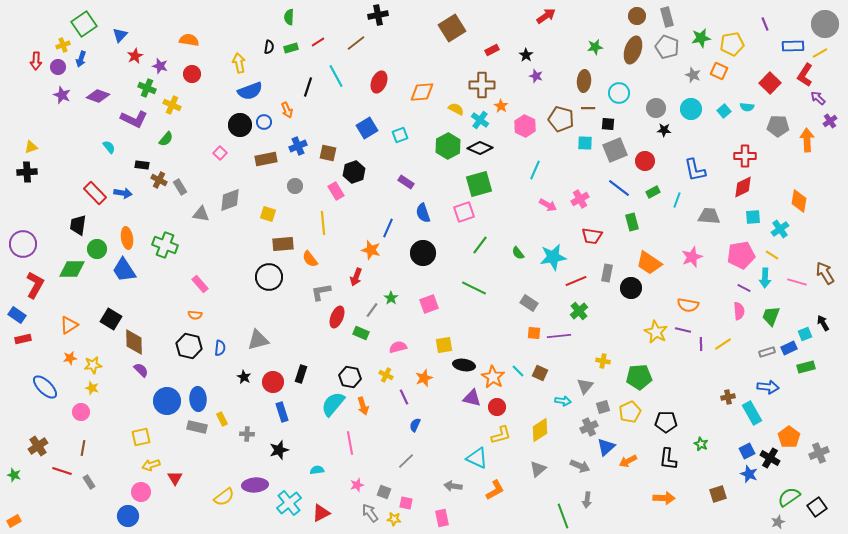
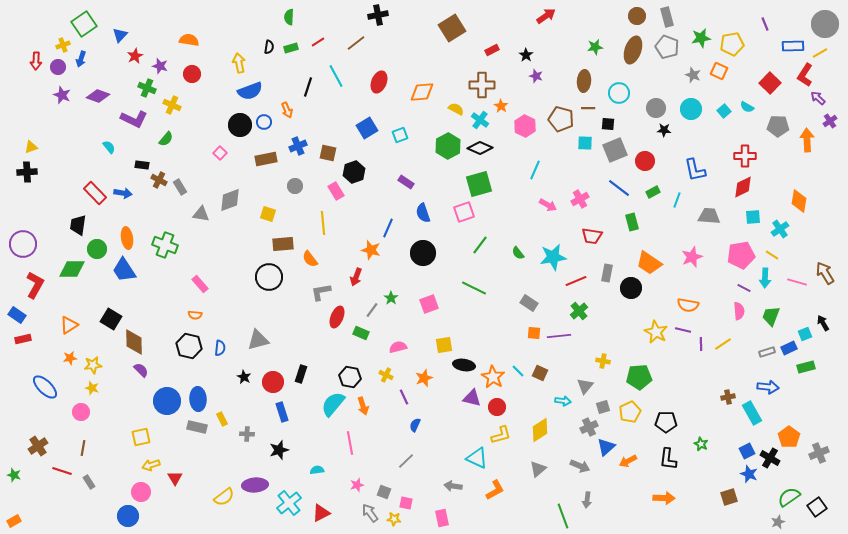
cyan semicircle at (747, 107): rotated 24 degrees clockwise
brown square at (718, 494): moved 11 px right, 3 px down
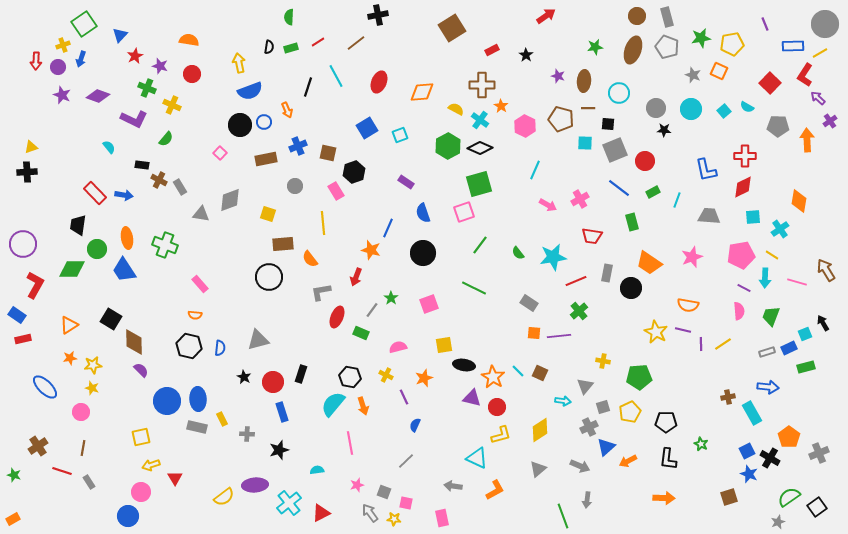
purple star at (536, 76): moved 22 px right
blue L-shape at (695, 170): moved 11 px right
blue arrow at (123, 193): moved 1 px right, 2 px down
brown arrow at (825, 273): moved 1 px right, 3 px up
orange rectangle at (14, 521): moved 1 px left, 2 px up
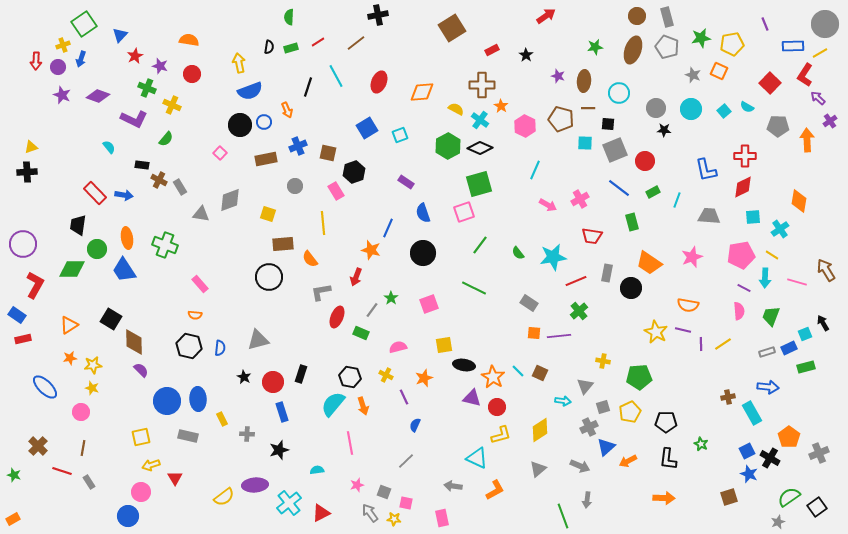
gray rectangle at (197, 427): moved 9 px left, 9 px down
brown cross at (38, 446): rotated 12 degrees counterclockwise
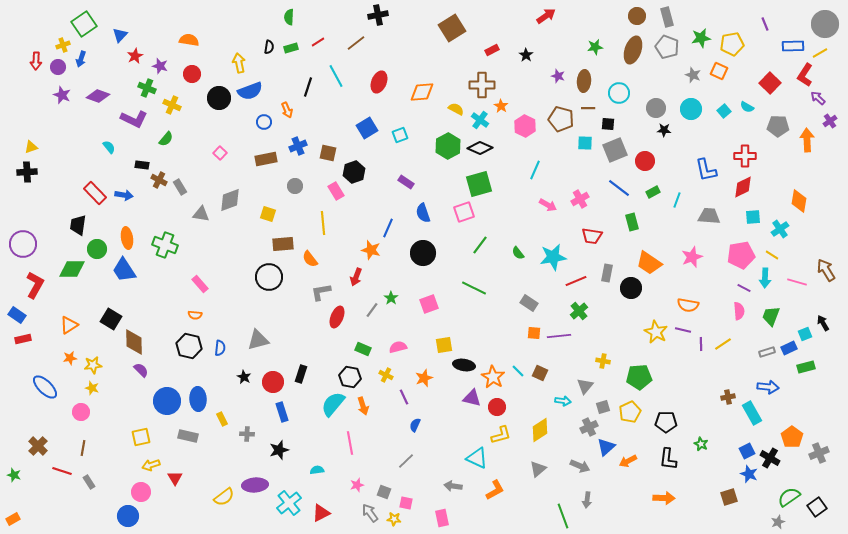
black circle at (240, 125): moved 21 px left, 27 px up
green rectangle at (361, 333): moved 2 px right, 16 px down
orange pentagon at (789, 437): moved 3 px right
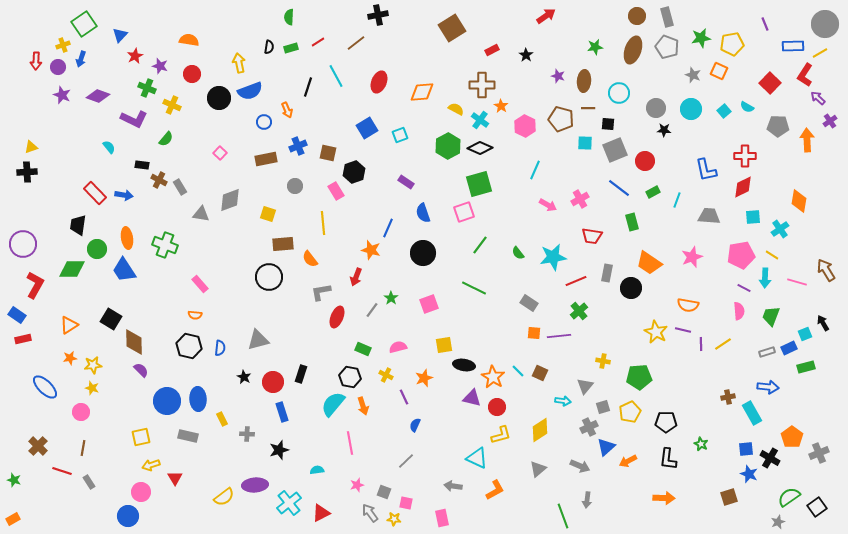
blue square at (747, 451): moved 1 px left, 2 px up; rotated 21 degrees clockwise
green star at (14, 475): moved 5 px down
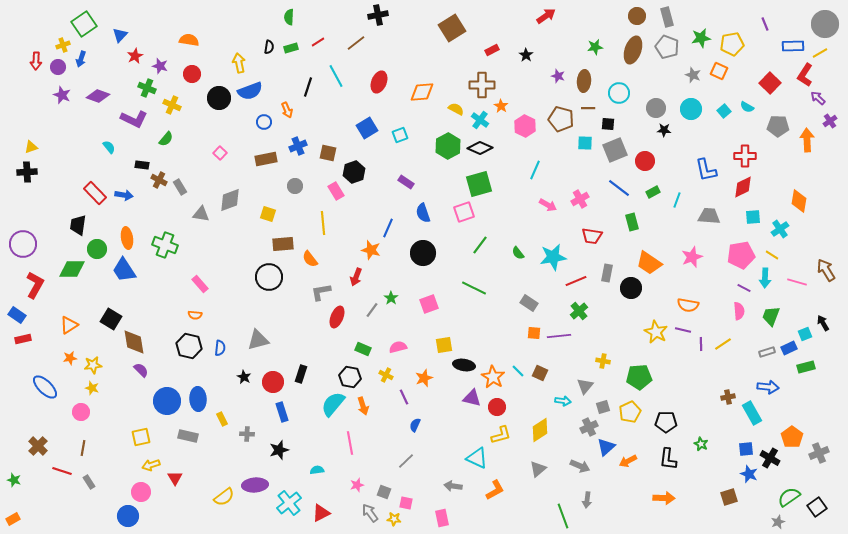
brown diamond at (134, 342): rotated 8 degrees counterclockwise
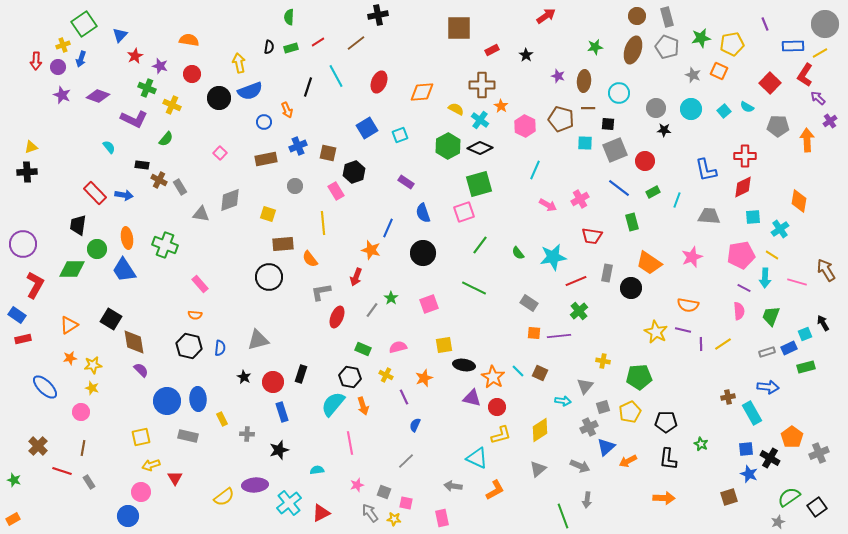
brown square at (452, 28): moved 7 px right; rotated 32 degrees clockwise
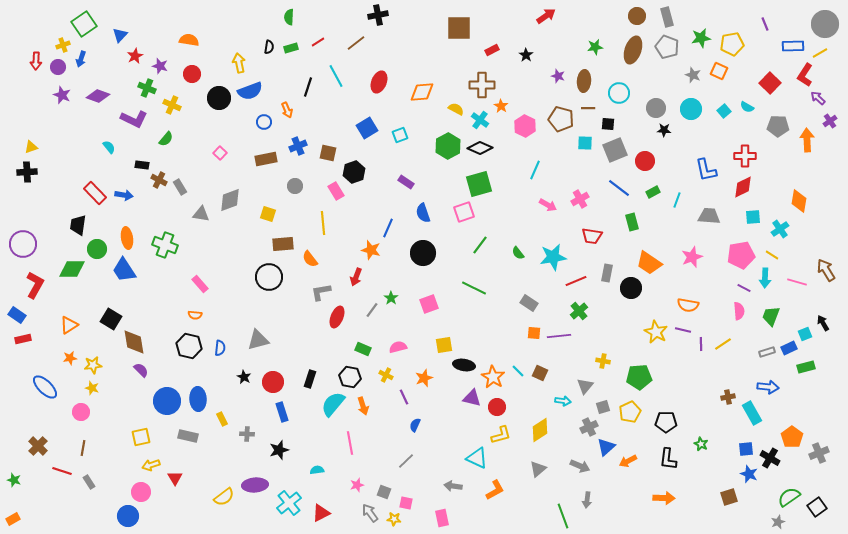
black rectangle at (301, 374): moved 9 px right, 5 px down
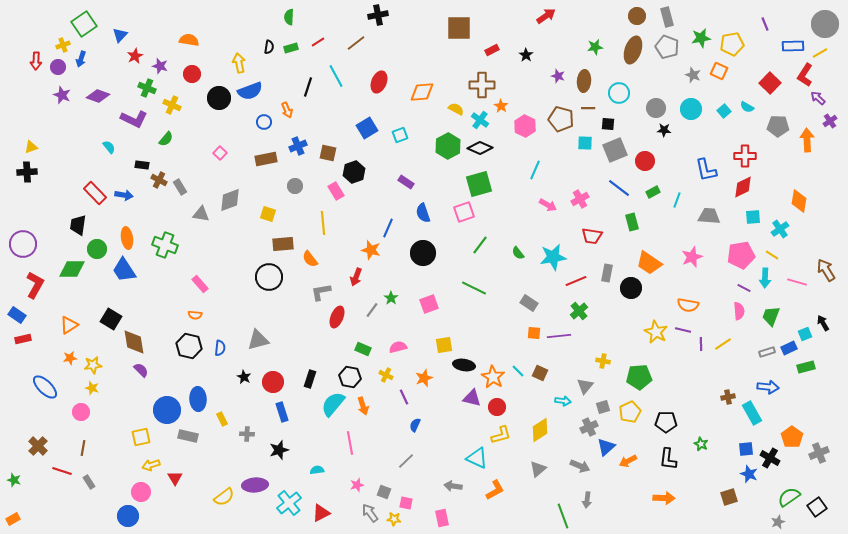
blue circle at (167, 401): moved 9 px down
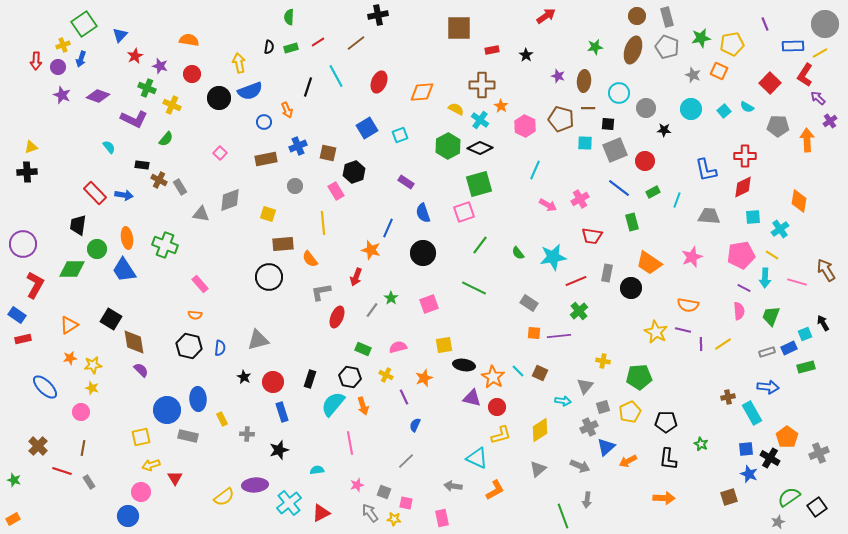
red rectangle at (492, 50): rotated 16 degrees clockwise
gray circle at (656, 108): moved 10 px left
orange pentagon at (792, 437): moved 5 px left
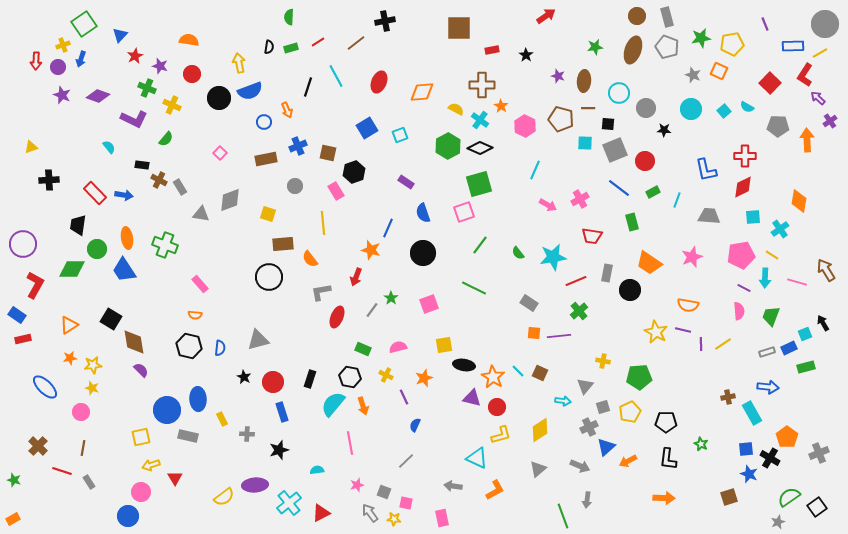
black cross at (378, 15): moved 7 px right, 6 px down
black cross at (27, 172): moved 22 px right, 8 px down
black circle at (631, 288): moved 1 px left, 2 px down
